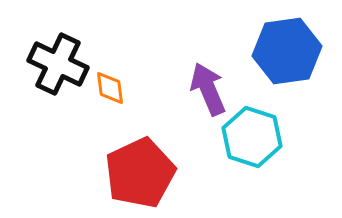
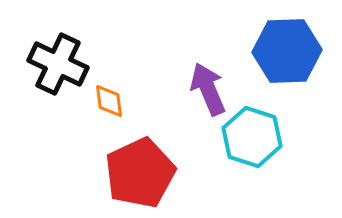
blue hexagon: rotated 6 degrees clockwise
orange diamond: moved 1 px left, 13 px down
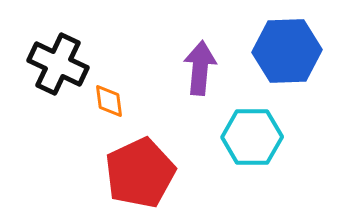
purple arrow: moved 8 px left, 21 px up; rotated 28 degrees clockwise
cyan hexagon: rotated 18 degrees counterclockwise
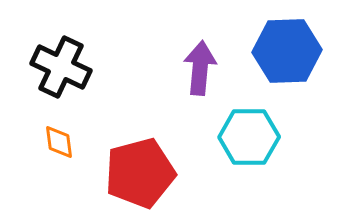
black cross: moved 3 px right, 3 px down
orange diamond: moved 50 px left, 41 px down
cyan hexagon: moved 3 px left
red pentagon: rotated 10 degrees clockwise
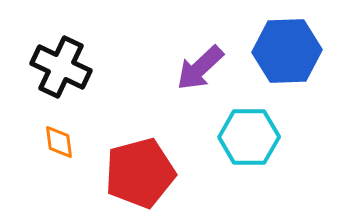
purple arrow: rotated 138 degrees counterclockwise
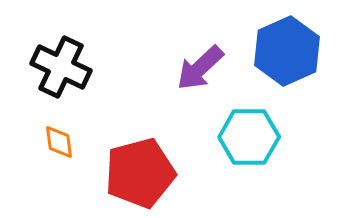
blue hexagon: rotated 22 degrees counterclockwise
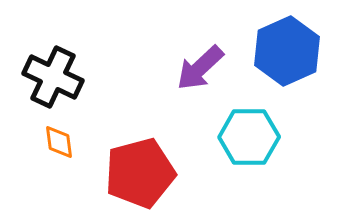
black cross: moved 8 px left, 10 px down
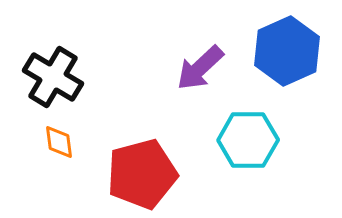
black cross: rotated 6 degrees clockwise
cyan hexagon: moved 1 px left, 3 px down
red pentagon: moved 2 px right, 1 px down
